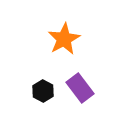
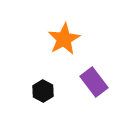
purple rectangle: moved 14 px right, 6 px up
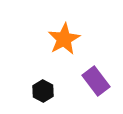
purple rectangle: moved 2 px right, 1 px up
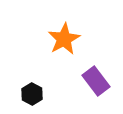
black hexagon: moved 11 px left, 3 px down
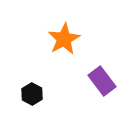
purple rectangle: moved 6 px right
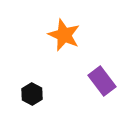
orange star: moved 4 px up; rotated 20 degrees counterclockwise
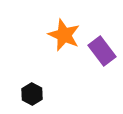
purple rectangle: moved 30 px up
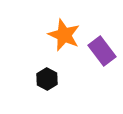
black hexagon: moved 15 px right, 15 px up
